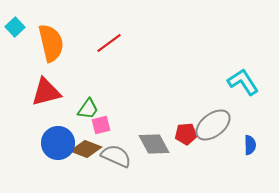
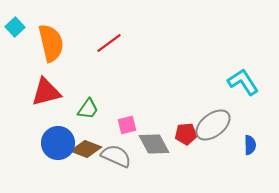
pink square: moved 26 px right
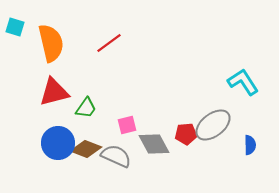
cyan square: rotated 30 degrees counterclockwise
red triangle: moved 8 px right
green trapezoid: moved 2 px left, 1 px up
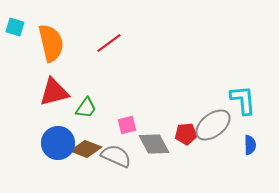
cyan L-shape: moved 18 px down; rotated 28 degrees clockwise
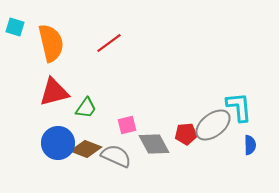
cyan L-shape: moved 4 px left, 7 px down
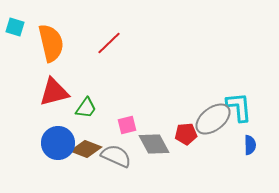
red line: rotated 8 degrees counterclockwise
gray ellipse: moved 6 px up
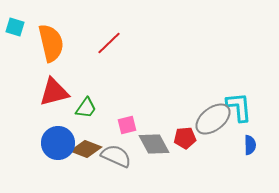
red pentagon: moved 1 px left, 4 px down
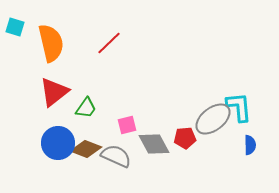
red triangle: rotated 24 degrees counterclockwise
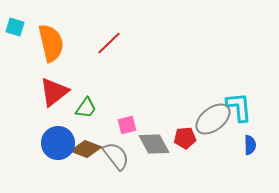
gray semicircle: rotated 28 degrees clockwise
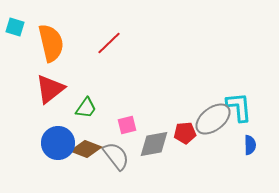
red triangle: moved 4 px left, 3 px up
red pentagon: moved 5 px up
gray diamond: rotated 72 degrees counterclockwise
